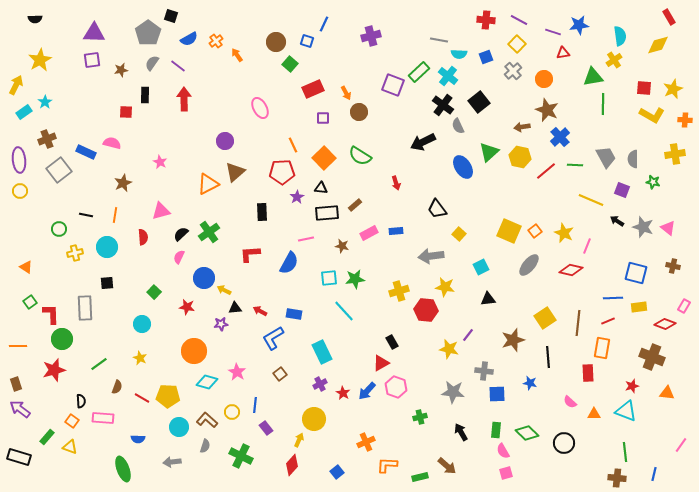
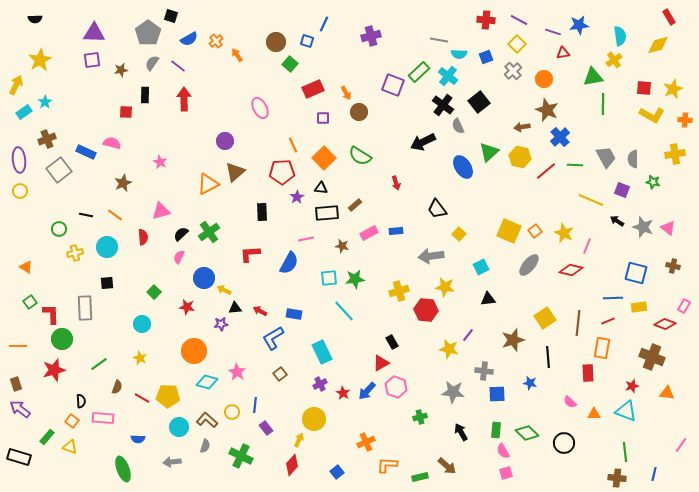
orange line at (115, 215): rotated 63 degrees counterclockwise
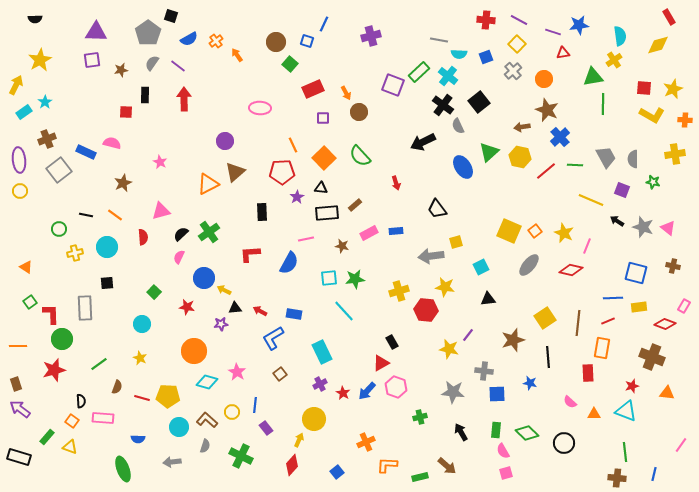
purple triangle at (94, 33): moved 2 px right, 1 px up
pink ellipse at (260, 108): rotated 60 degrees counterclockwise
green semicircle at (360, 156): rotated 15 degrees clockwise
yellow square at (459, 234): moved 3 px left, 8 px down; rotated 32 degrees clockwise
red line at (142, 398): rotated 14 degrees counterclockwise
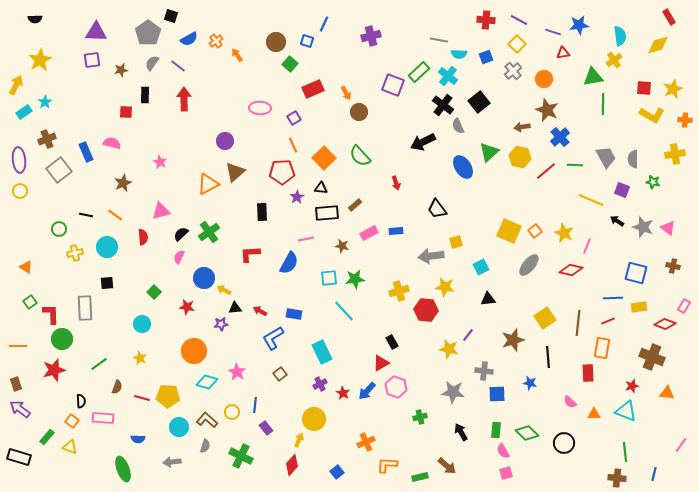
purple square at (323, 118): moved 29 px left; rotated 32 degrees counterclockwise
blue rectangle at (86, 152): rotated 42 degrees clockwise
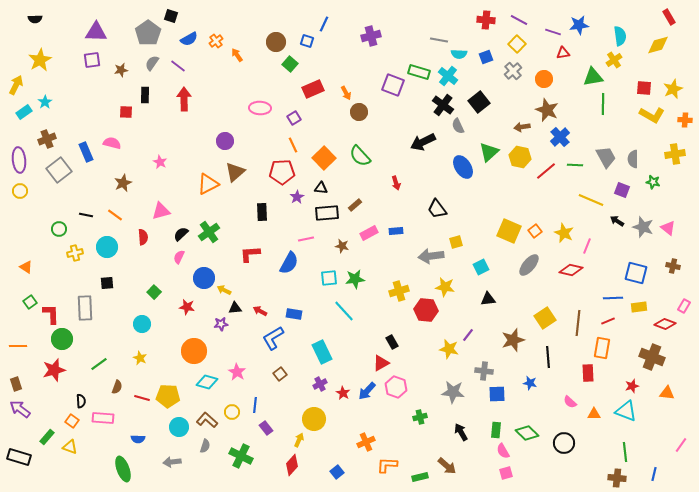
green rectangle at (419, 72): rotated 60 degrees clockwise
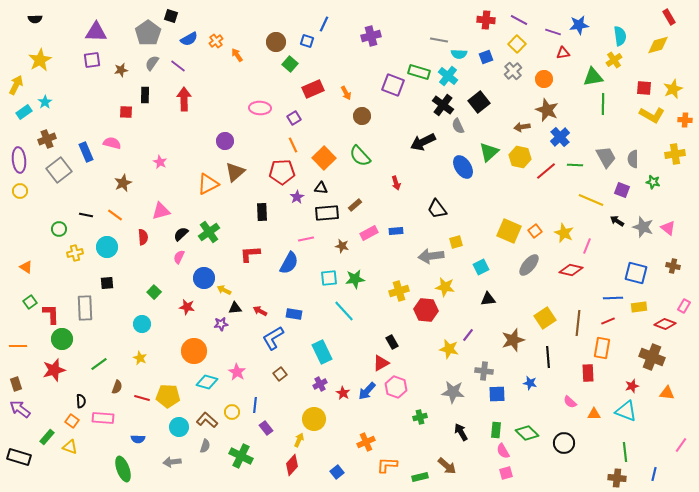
brown circle at (359, 112): moved 3 px right, 4 px down
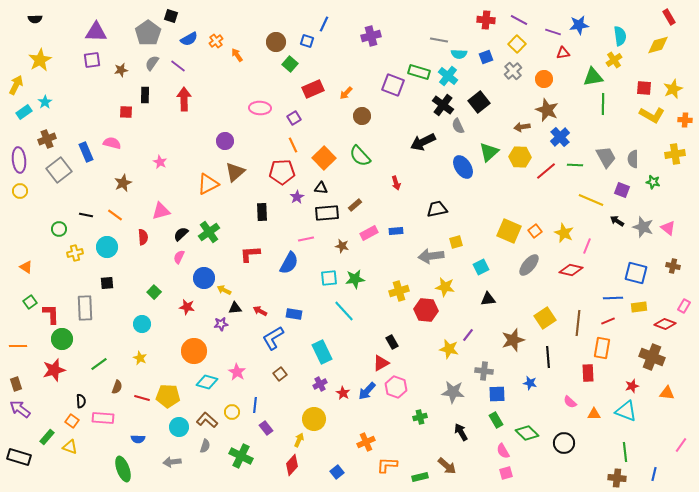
orange arrow at (346, 93): rotated 72 degrees clockwise
yellow hexagon at (520, 157): rotated 10 degrees counterclockwise
black trapezoid at (437, 209): rotated 115 degrees clockwise
green rectangle at (496, 430): moved 10 px up; rotated 35 degrees counterclockwise
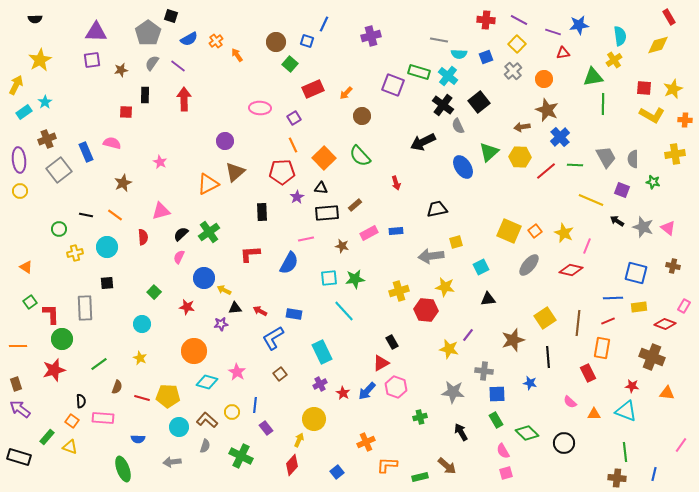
red rectangle at (588, 373): rotated 24 degrees counterclockwise
red star at (632, 386): rotated 24 degrees clockwise
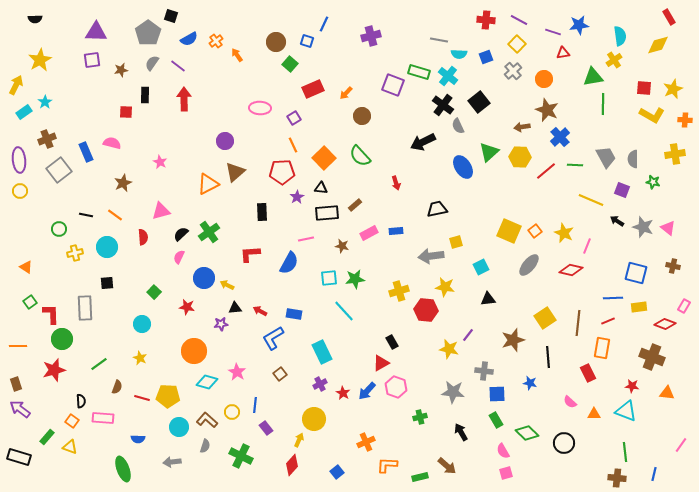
yellow arrow at (224, 290): moved 3 px right, 5 px up
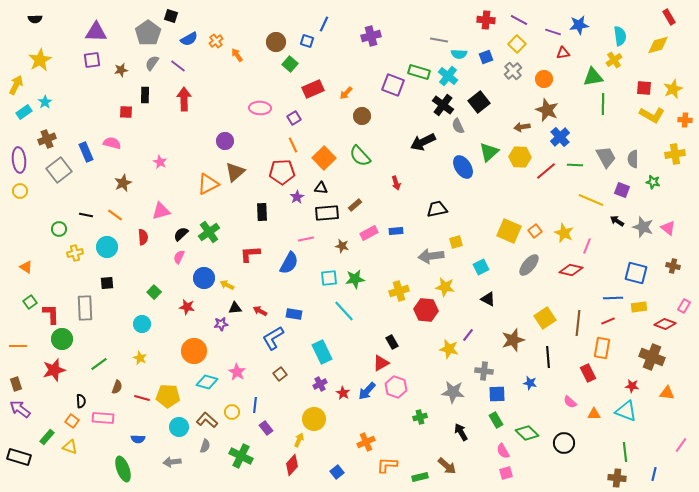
black triangle at (488, 299): rotated 35 degrees clockwise
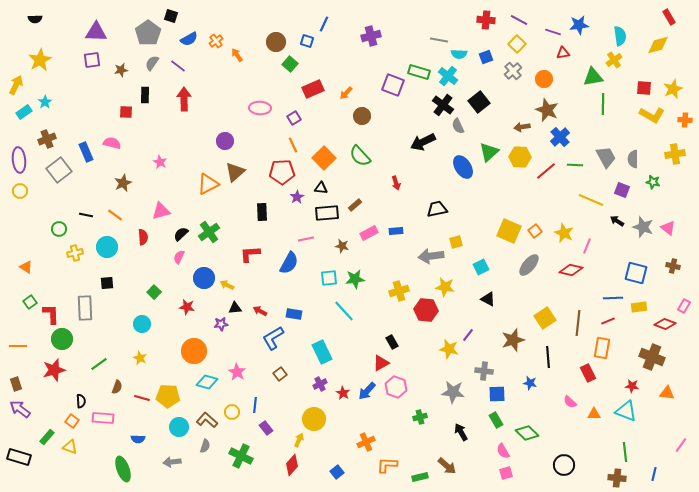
black circle at (564, 443): moved 22 px down
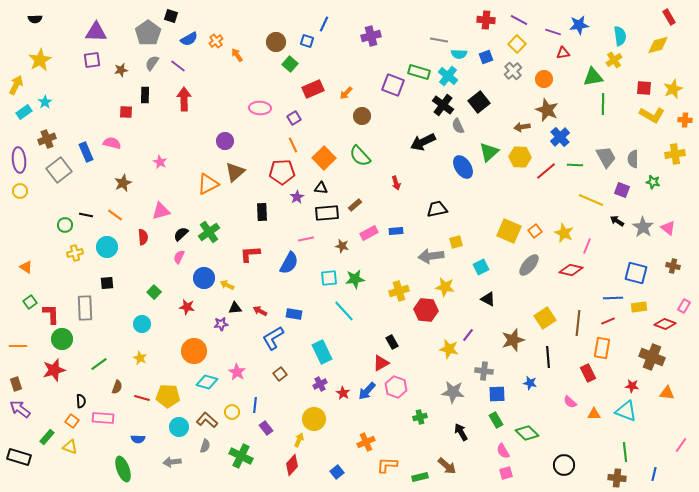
gray star at (643, 227): rotated 15 degrees clockwise
green circle at (59, 229): moved 6 px right, 4 px up
